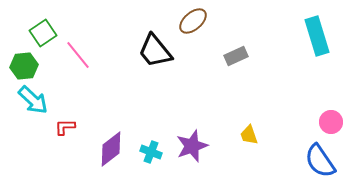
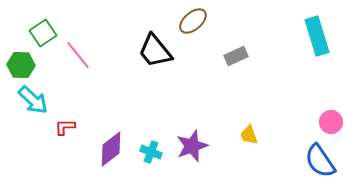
green hexagon: moved 3 px left, 1 px up; rotated 8 degrees clockwise
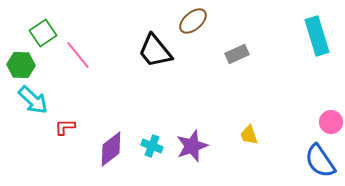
gray rectangle: moved 1 px right, 2 px up
cyan cross: moved 1 px right, 6 px up
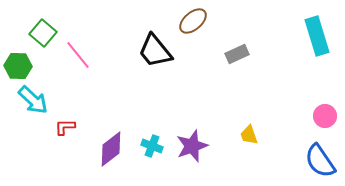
green square: rotated 16 degrees counterclockwise
green hexagon: moved 3 px left, 1 px down
pink circle: moved 6 px left, 6 px up
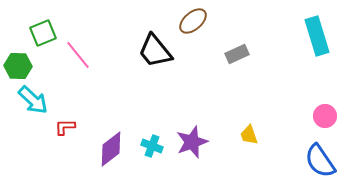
green square: rotated 28 degrees clockwise
purple star: moved 4 px up
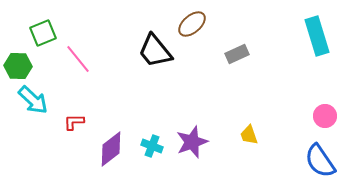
brown ellipse: moved 1 px left, 3 px down
pink line: moved 4 px down
red L-shape: moved 9 px right, 5 px up
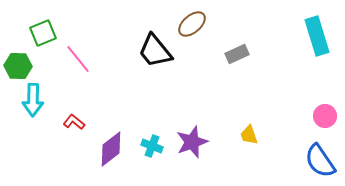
cyan arrow: rotated 48 degrees clockwise
red L-shape: rotated 40 degrees clockwise
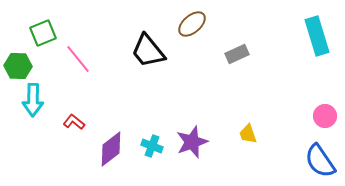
black trapezoid: moved 7 px left
yellow trapezoid: moved 1 px left, 1 px up
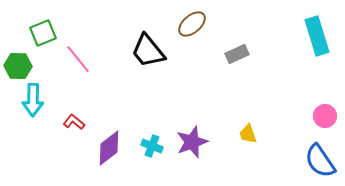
purple diamond: moved 2 px left, 1 px up
